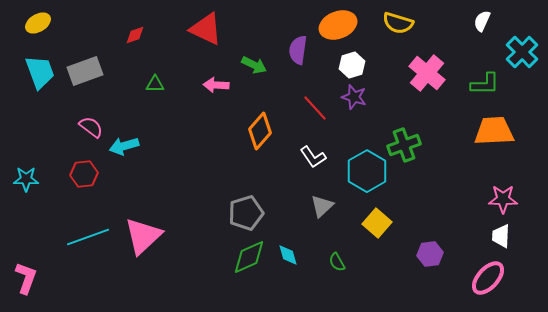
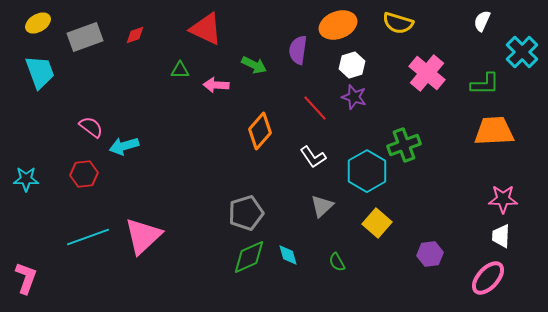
gray rectangle: moved 34 px up
green triangle: moved 25 px right, 14 px up
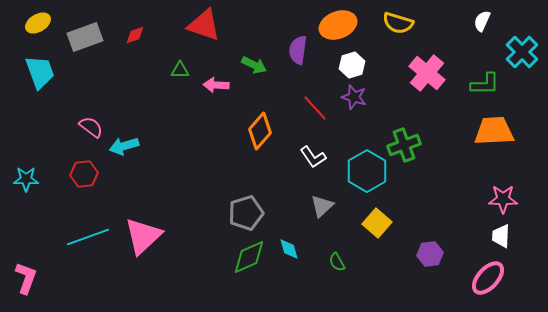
red triangle: moved 2 px left, 4 px up; rotated 6 degrees counterclockwise
cyan diamond: moved 1 px right, 6 px up
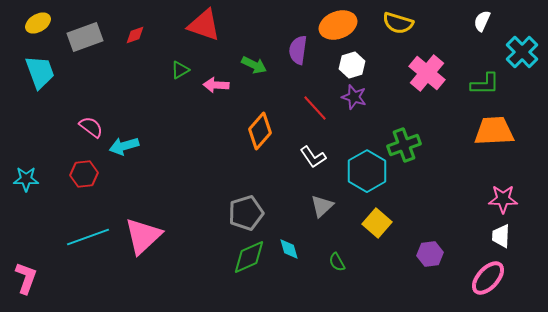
green triangle: rotated 30 degrees counterclockwise
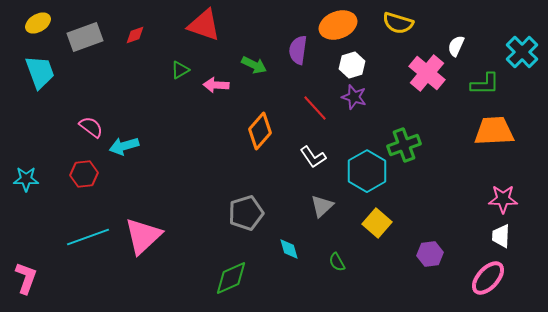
white semicircle: moved 26 px left, 25 px down
green diamond: moved 18 px left, 21 px down
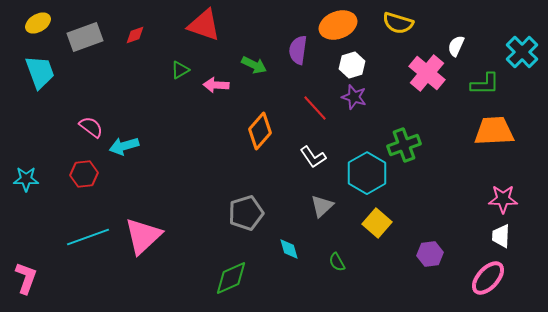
cyan hexagon: moved 2 px down
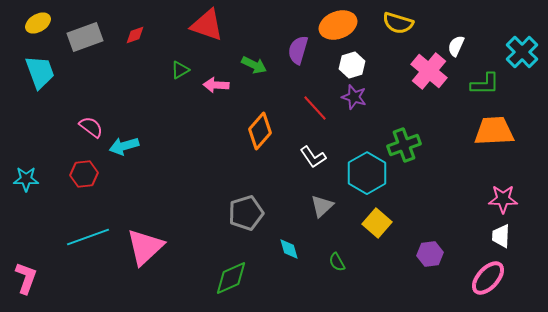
red triangle: moved 3 px right
purple semicircle: rotated 8 degrees clockwise
pink cross: moved 2 px right, 2 px up
pink triangle: moved 2 px right, 11 px down
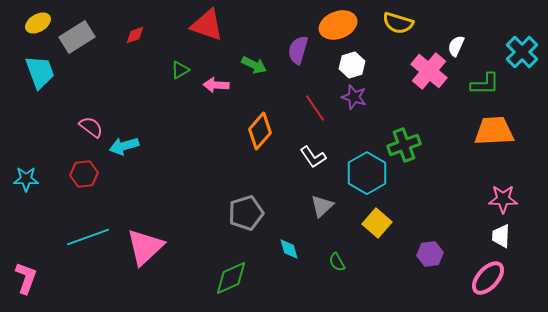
gray rectangle: moved 8 px left; rotated 12 degrees counterclockwise
red line: rotated 8 degrees clockwise
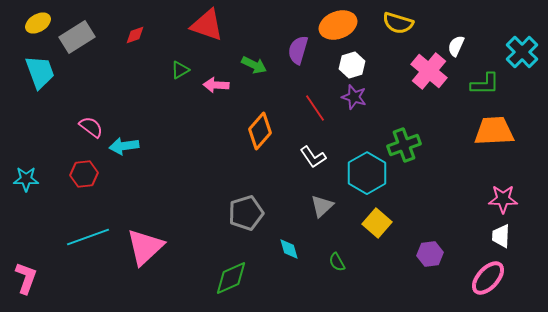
cyan arrow: rotated 8 degrees clockwise
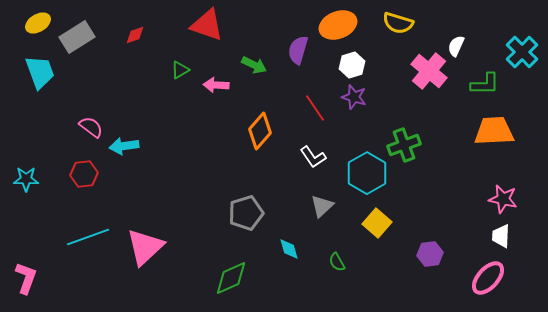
pink star: rotated 12 degrees clockwise
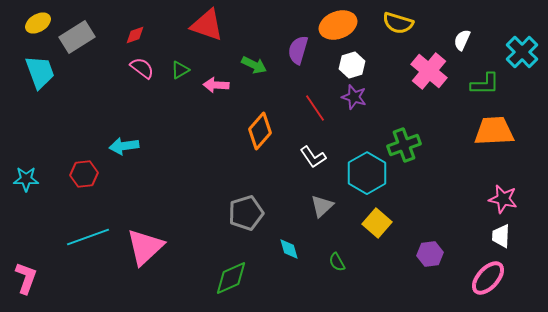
white semicircle: moved 6 px right, 6 px up
pink semicircle: moved 51 px right, 59 px up
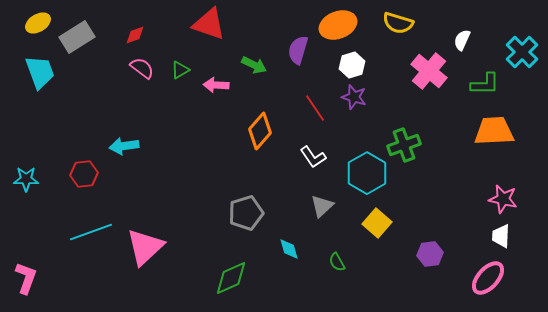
red triangle: moved 2 px right, 1 px up
cyan line: moved 3 px right, 5 px up
